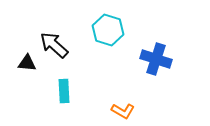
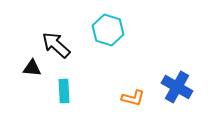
black arrow: moved 2 px right
blue cross: moved 21 px right, 28 px down; rotated 12 degrees clockwise
black triangle: moved 5 px right, 5 px down
orange L-shape: moved 10 px right, 13 px up; rotated 15 degrees counterclockwise
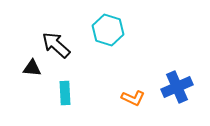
blue cross: rotated 36 degrees clockwise
cyan rectangle: moved 1 px right, 2 px down
orange L-shape: rotated 10 degrees clockwise
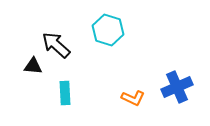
black triangle: moved 1 px right, 2 px up
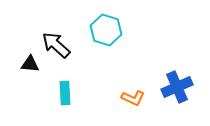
cyan hexagon: moved 2 px left
black triangle: moved 3 px left, 2 px up
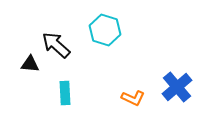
cyan hexagon: moved 1 px left
blue cross: rotated 16 degrees counterclockwise
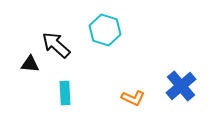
blue cross: moved 4 px right, 1 px up
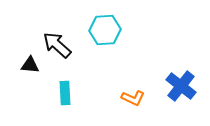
cyan hexagon: rotated 20 degrees counterclockwise
black arrow: moved 1 px right
black triangle: moved 1 px down
blue cross: rotated 12 degrees counterclockwise
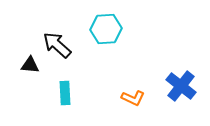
cyan hexagon: moved 1 px right, 1 px up
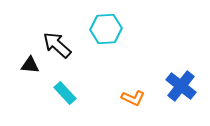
cyan rectangle: rotated 40 degrees counterclockwise
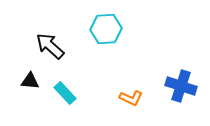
black arrow: moved 7 px left, 1 px down
black triangle: moved 16 px down
blue cross: rotated 20 degrees counterclockwise
orange L-shape: moved 2 px left
